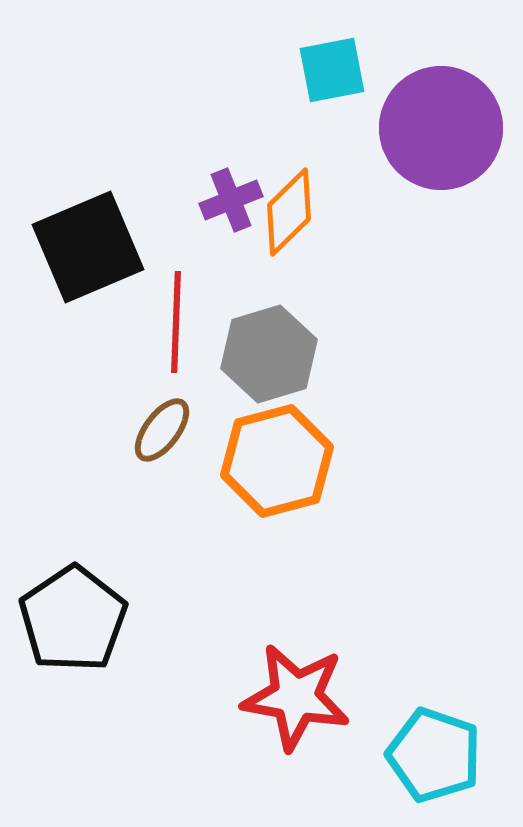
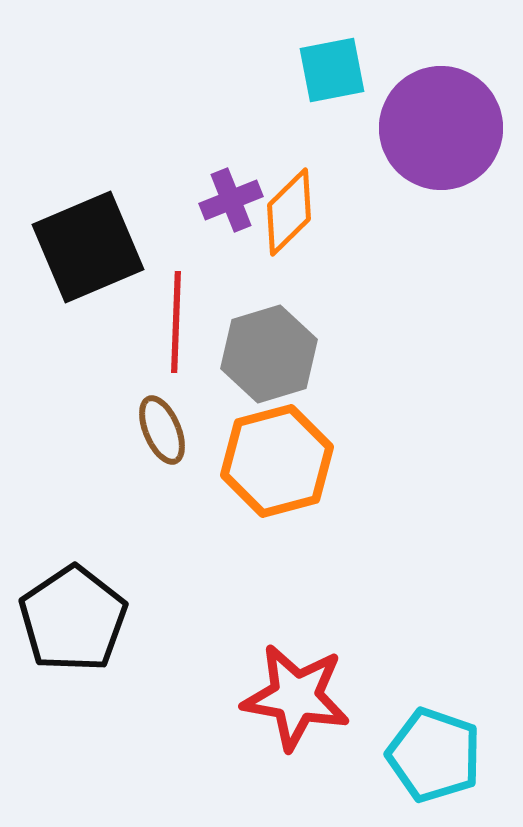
brown ellipse: rotated 60 degrees counterclockwise
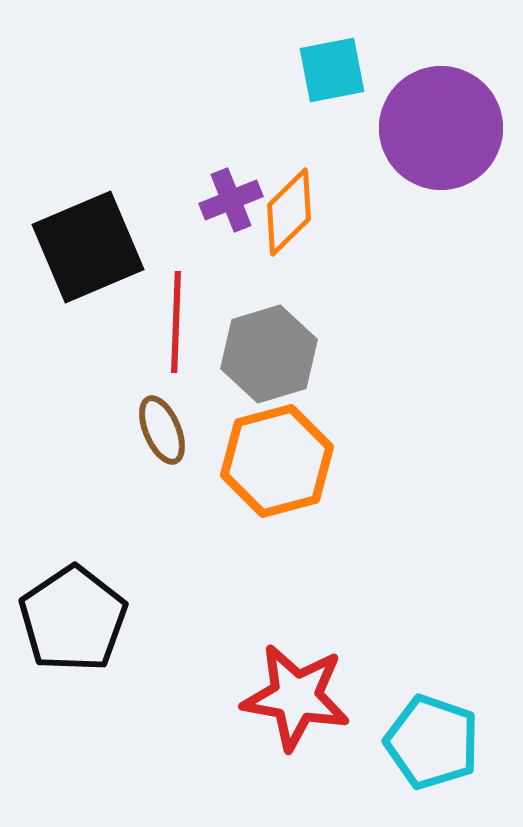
cyan pentagon: moved 2 px left, 13 px up
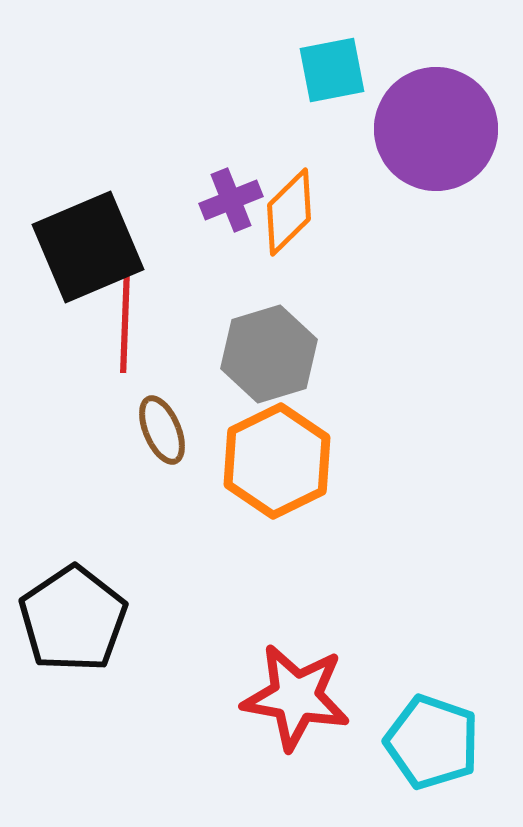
purple circle: moved 5 px left, 1 px down
red line: moved 51 px left
orange hexagon: rotated 11 degrees counterclockwise
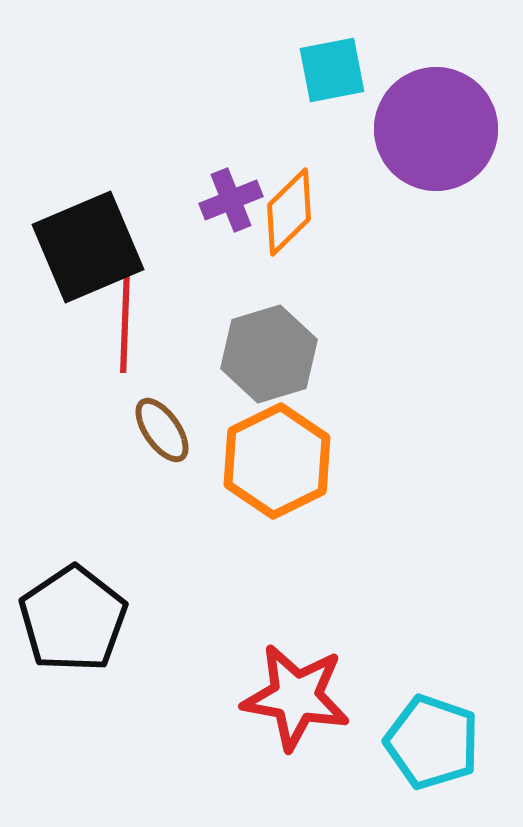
brown ellipse: rotated 12 degrees counterclockwise
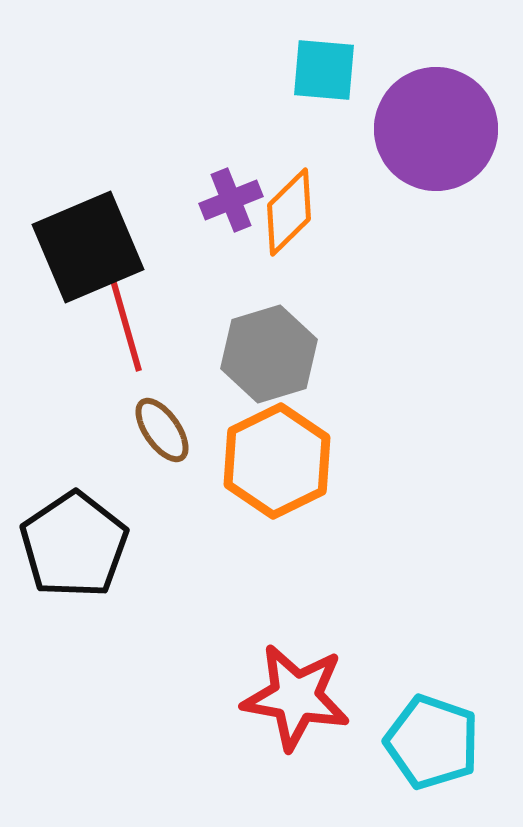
cyan square: moved 8 px left; rotated 16 degrees clockwise
red line: rotated 18 degrees counterclockwise
black pentagon: moved 1 px right, 74 px up
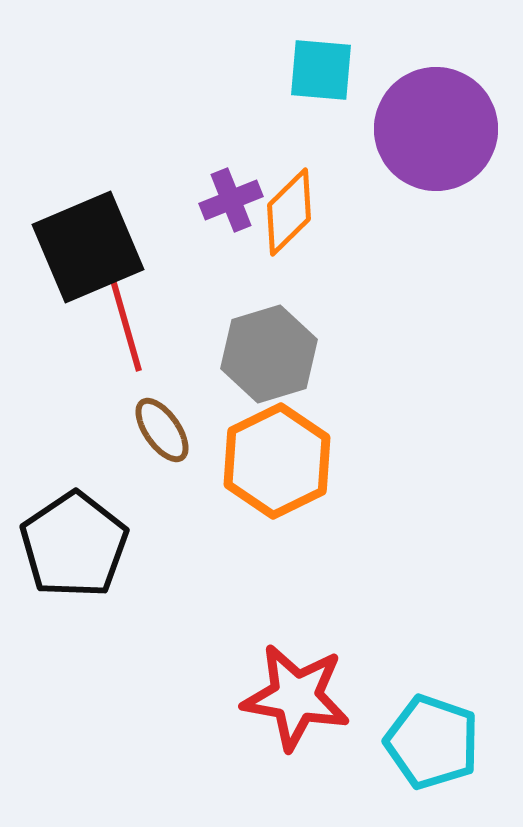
cyan square: moved 3 px left
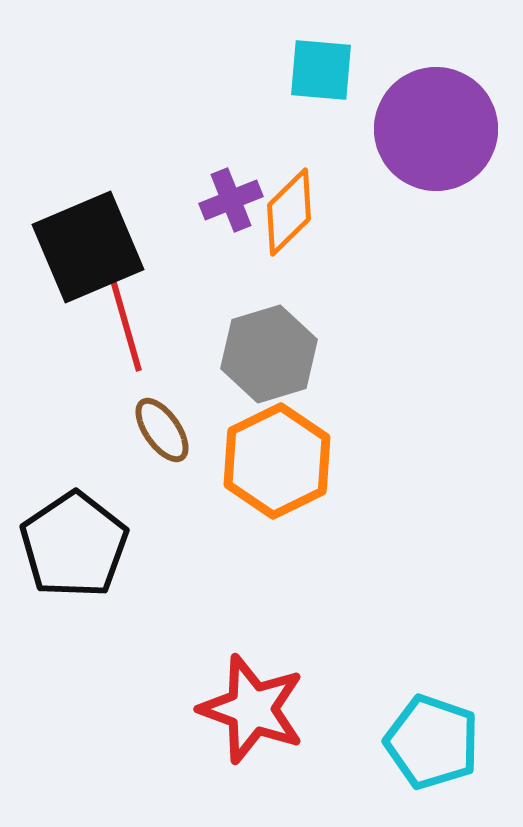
red star: moved 44 px left, 12 px down; rotated 10 degrees clockwise
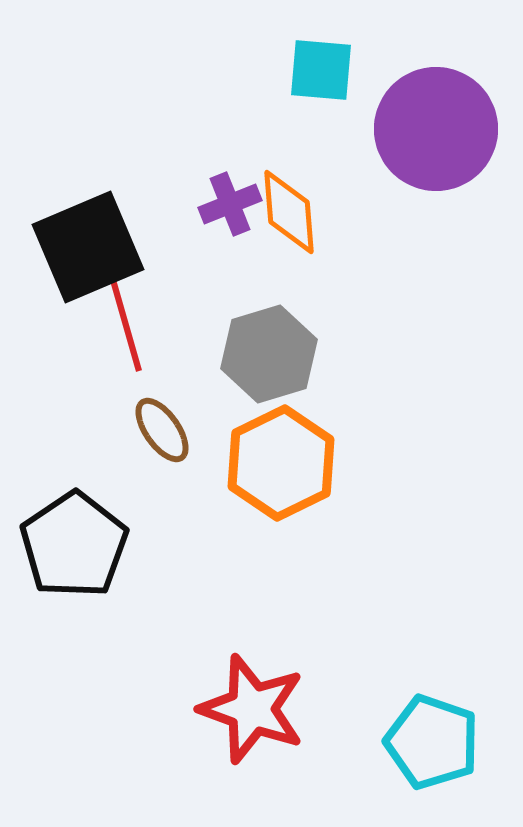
purple cross: moved 1 px left, 4 px down
orange diamond: rotated 50 degrees counterclockwise
orange hexagon: moved 4 px right, 2 px down
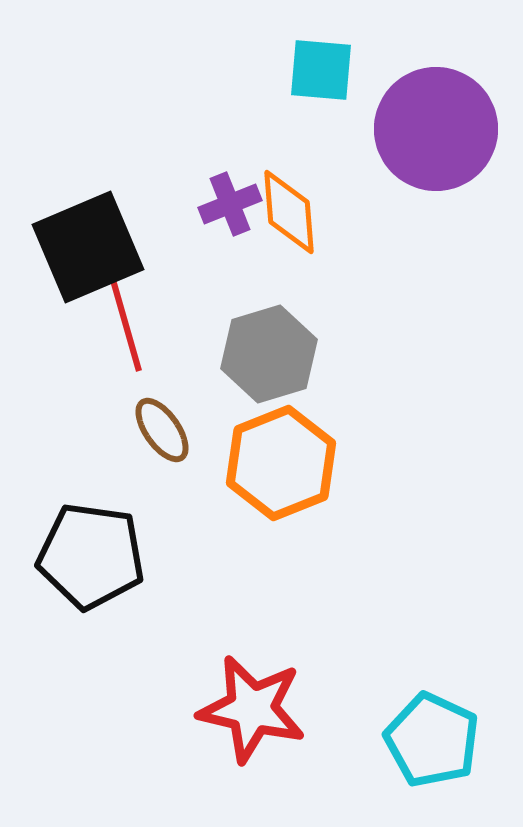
orange hexagon: rotated 4 degrees clockwise
black pentagon: moved 17 px right, 11 px down; rotated 30 degrees counterclockwise
red star: rotated 7 degrees counterclockwise
cyan pentagon: moved 2 px up; rotated 6 degrees clockwise
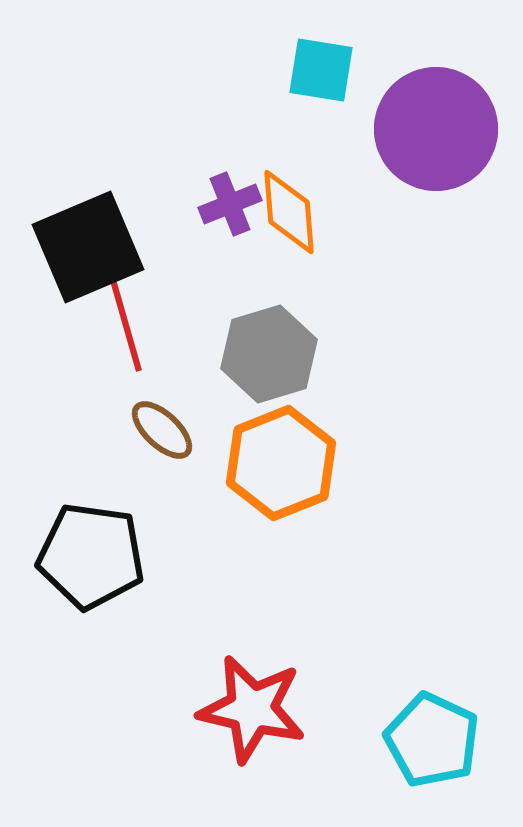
cyan square: rotated 4 degrees clockwise
brown ellipse: rotated 12 degrees counterclockwise
